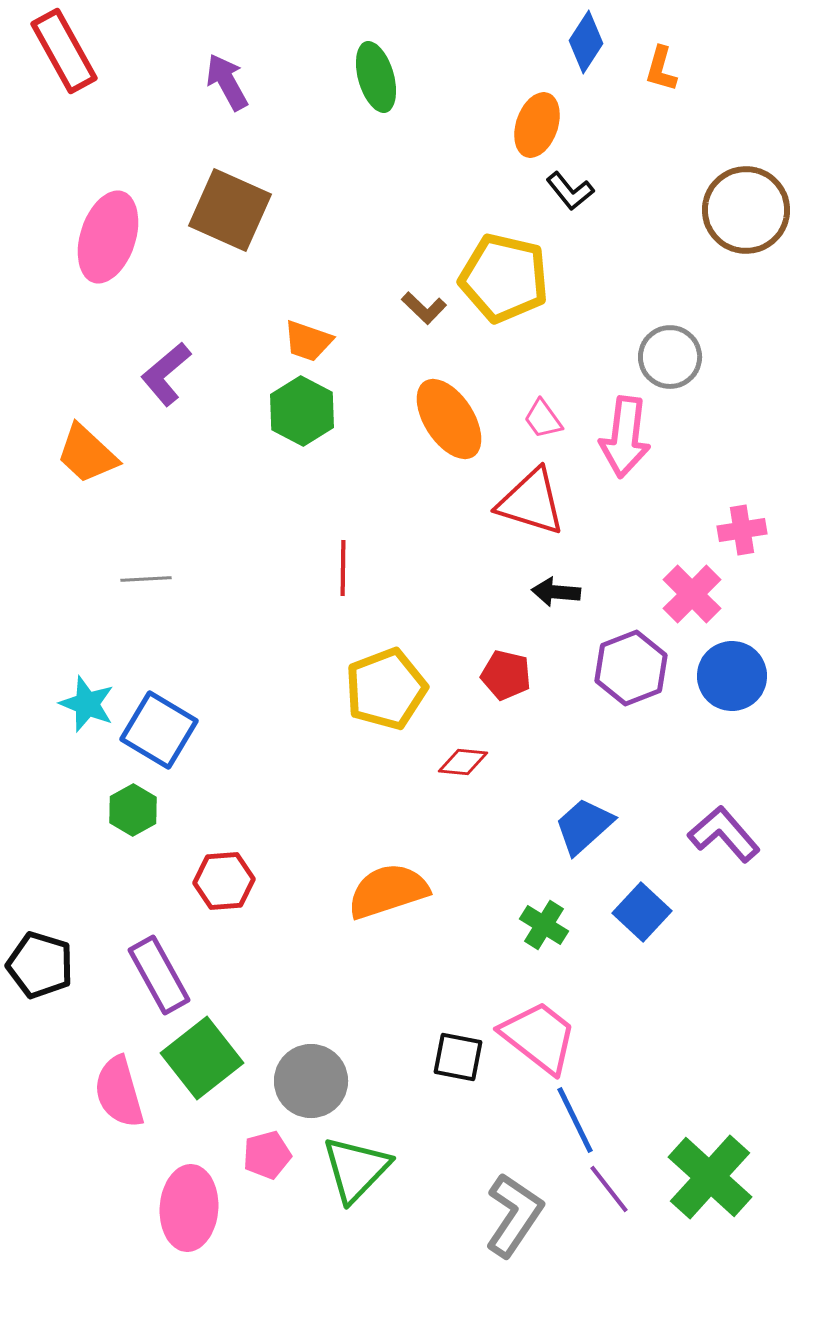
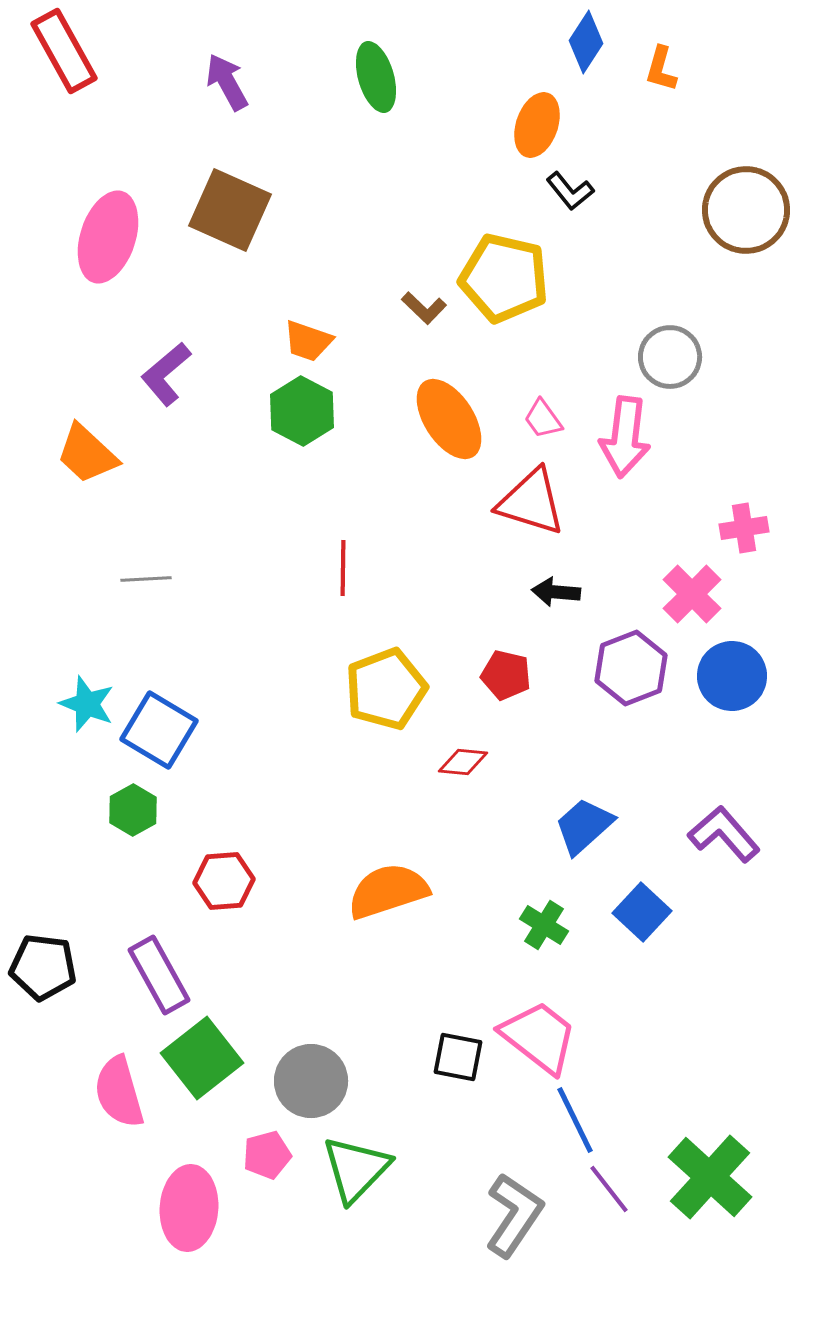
pink cross at (742, 530): moved 2 px right, 2 px up
black pentagon at (40, 965): moved 3 px right, 2 px down; rotated 10 degrees counterclockwise
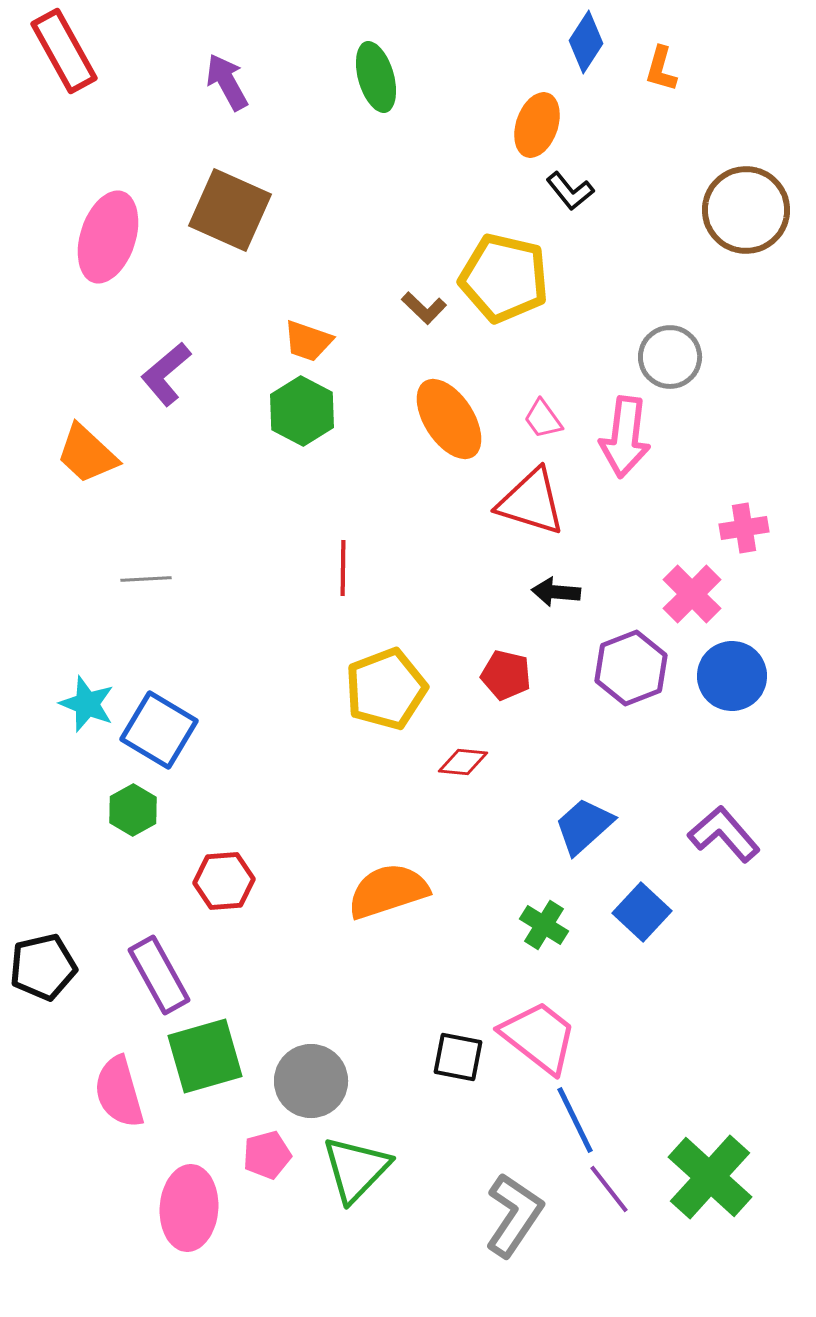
black pentagon at (43, 967): rotated 20 degrees counterclockwise
green square at (202, 1058): moved 3 px right, 2 px up; rotated 22 degrees clockwise
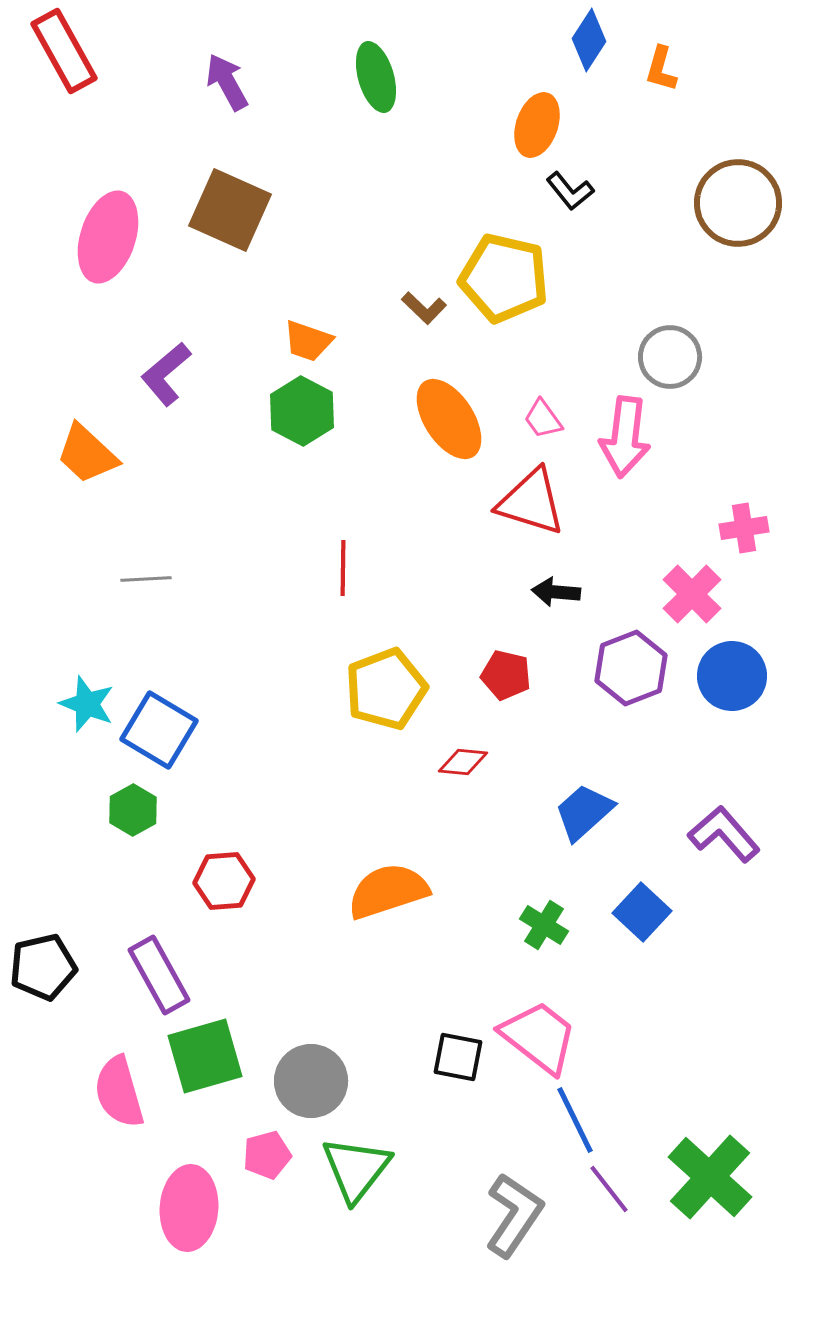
blue diamond at (586, 42): moved 3 px right, 2 px up
brown circle at (746, 210): moved 8 px left, 7 px up
blue trapezoid at (584, 826): moved 14 px up
green triangle at (356, 1169): rotated 6 degrees counterclockwise
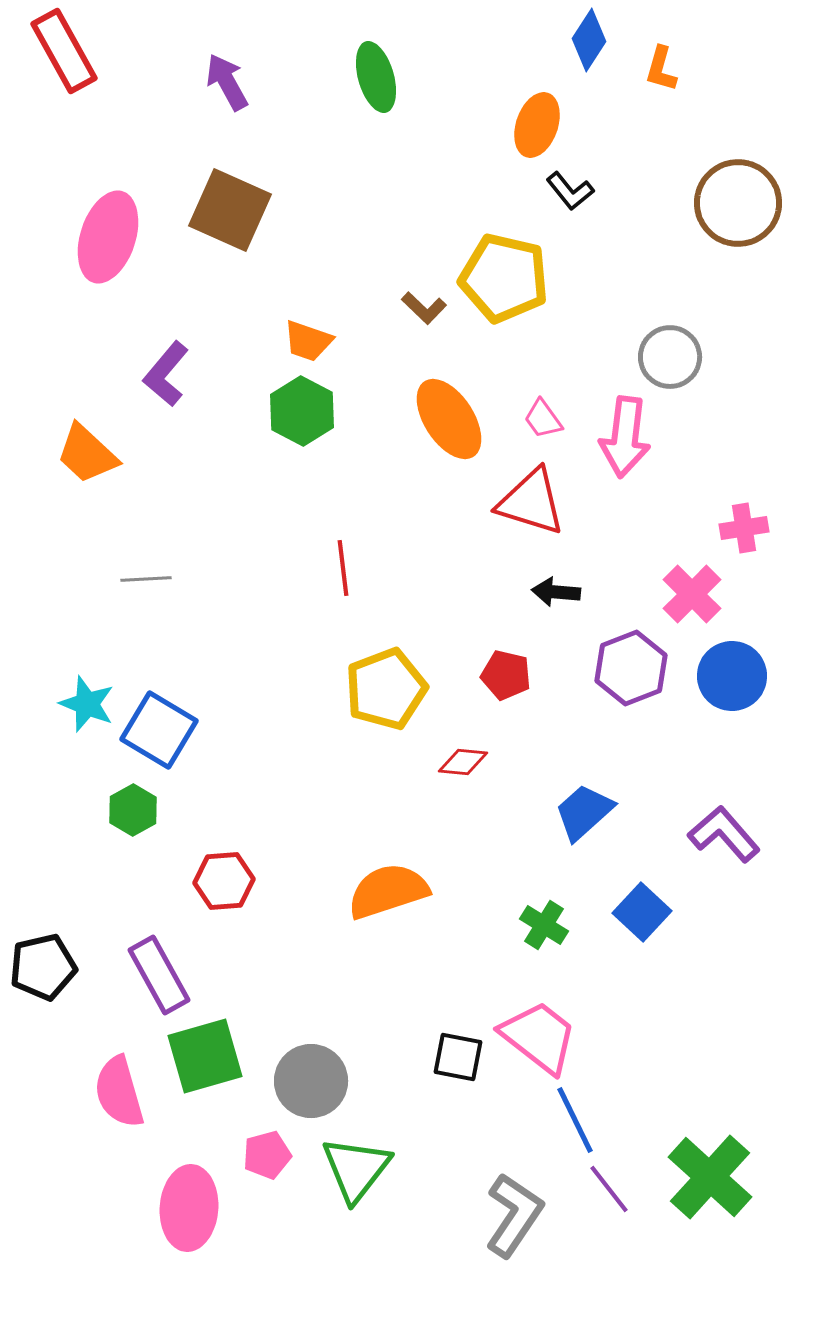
purple L-shape at (166, 374): rotated 10 degrees counterclockwise
red line at (343, 568): rotated 8 degrees counterclockwise
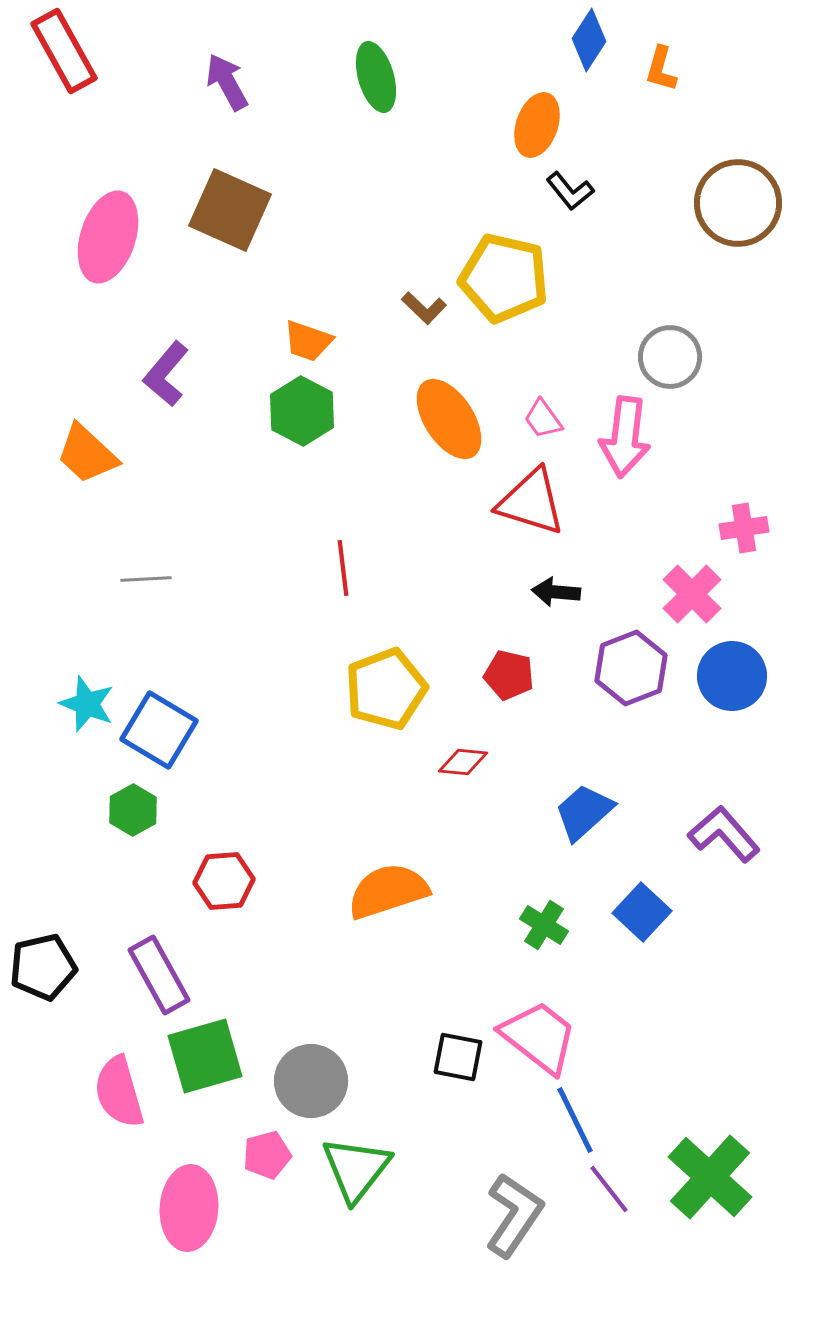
red pentagon at (506, 675): moved 3 px right
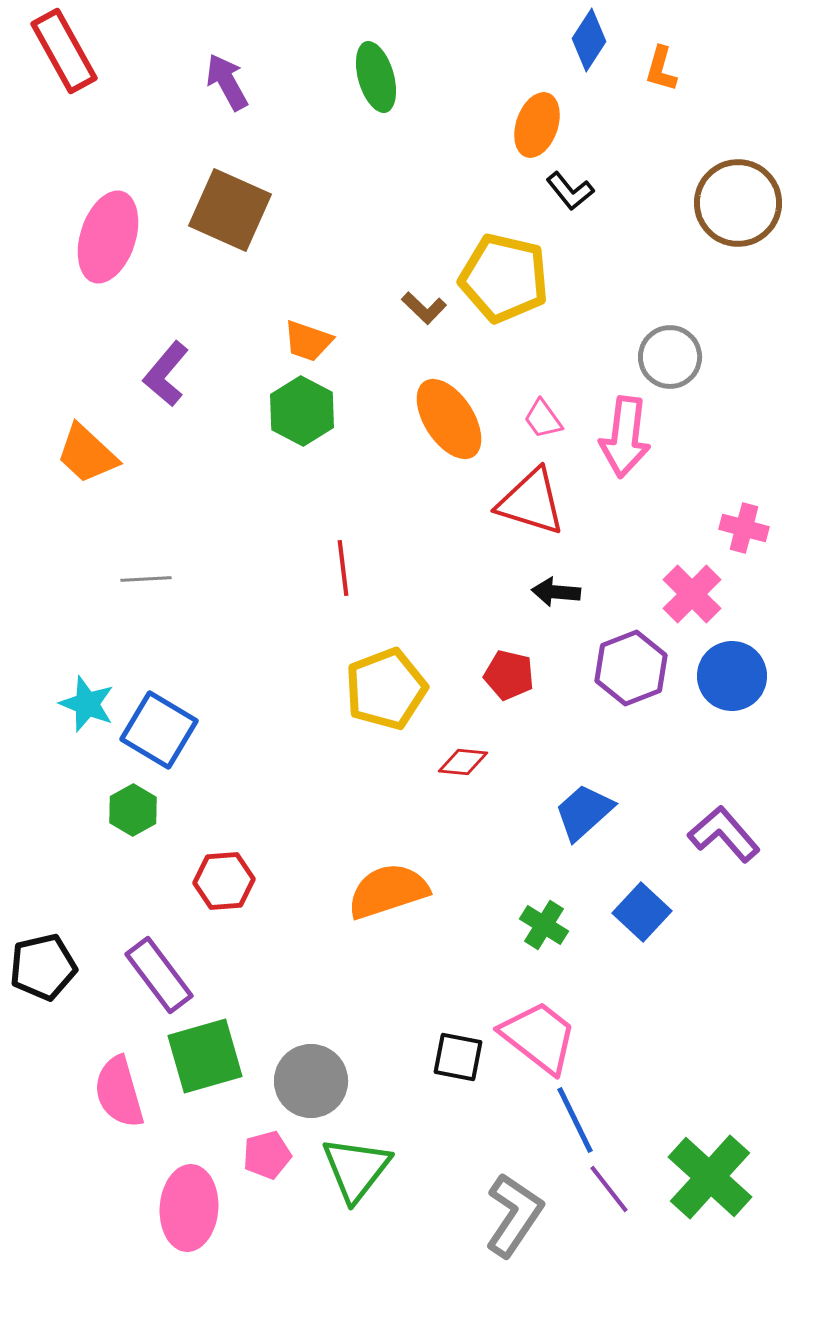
pink cross at (744, 528): rotated 24 degrees clockwise
purple rectangle at (159, 975): rotated 8 degrees counterclockwise
